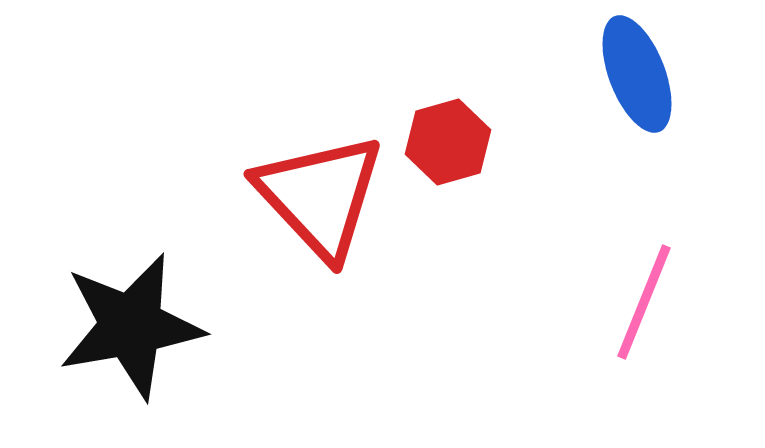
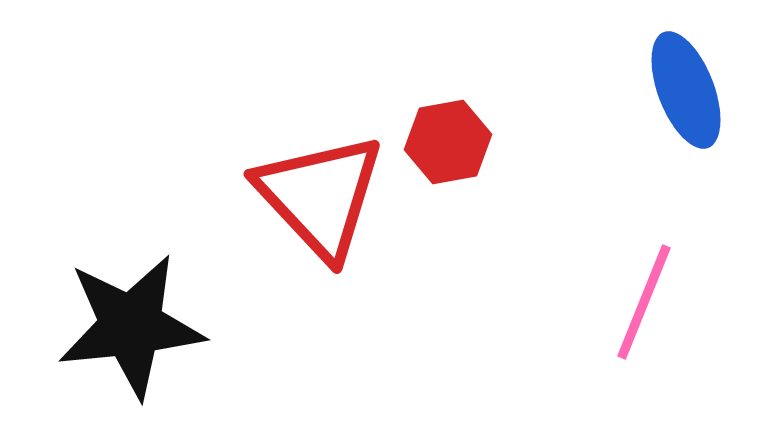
blue ellipse: moved 49 px right, 16 px down
red hexagon: rotated 6 degrees clockwise
black star: rotated 4 degrees clockwise
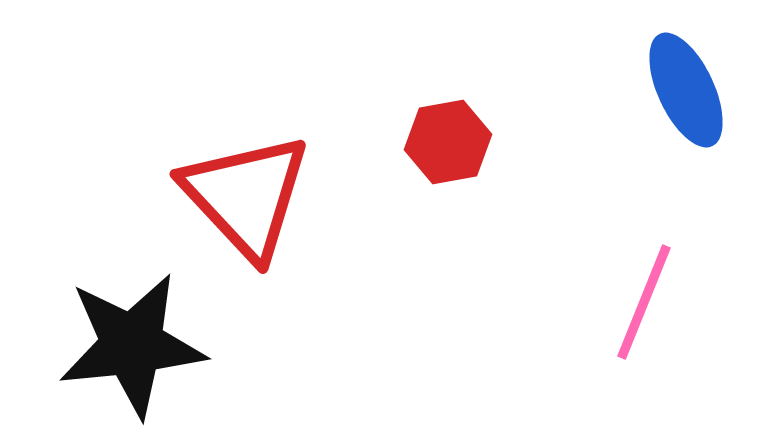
blue ellipse: rotated 4 degrees counterclockwise
red triangle: moved 74 px left
black star: moved 1 px right, 19 px down
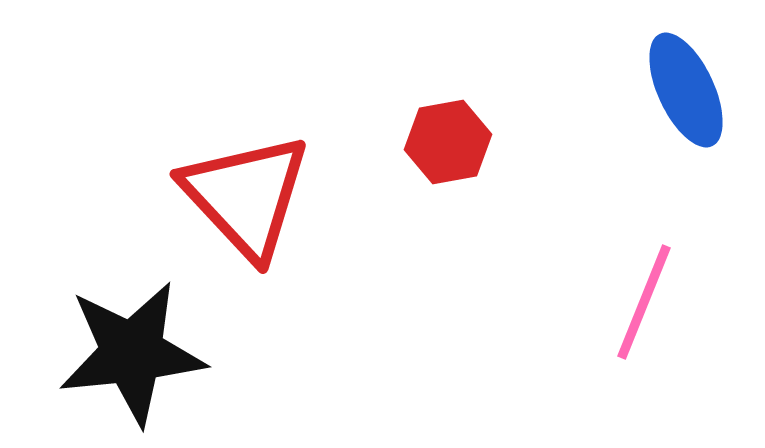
black star: moved 8 px down
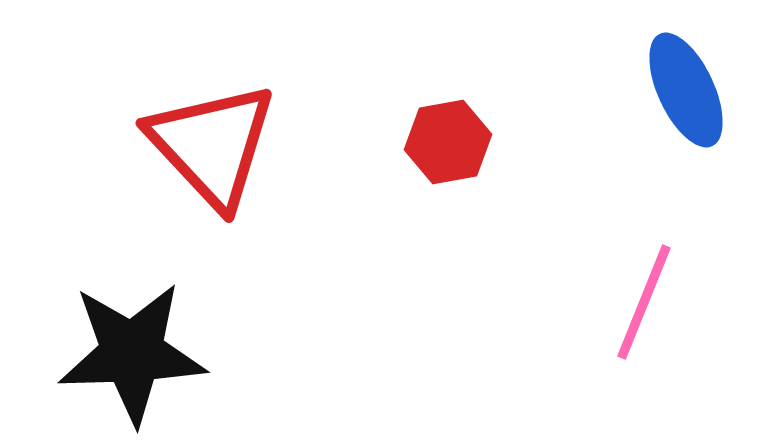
red triangle: moved 34 px left, 51 px up
black star: rotated 4 degrees clockwise
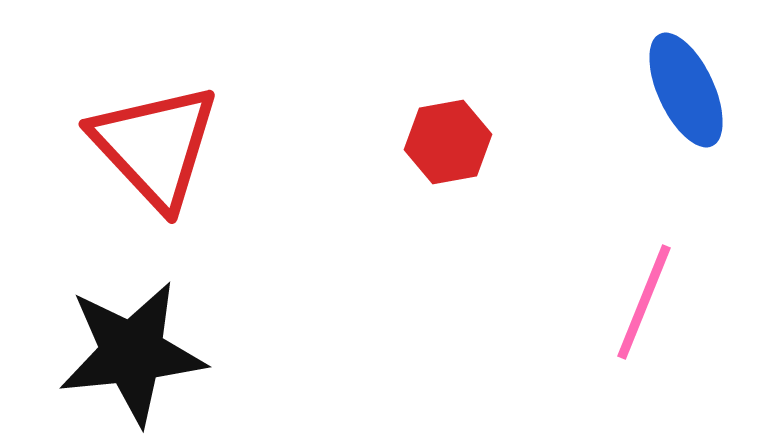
red triangle: moved 57 px left, 1 px down
black star: rotated 4 degrees counterclockwise
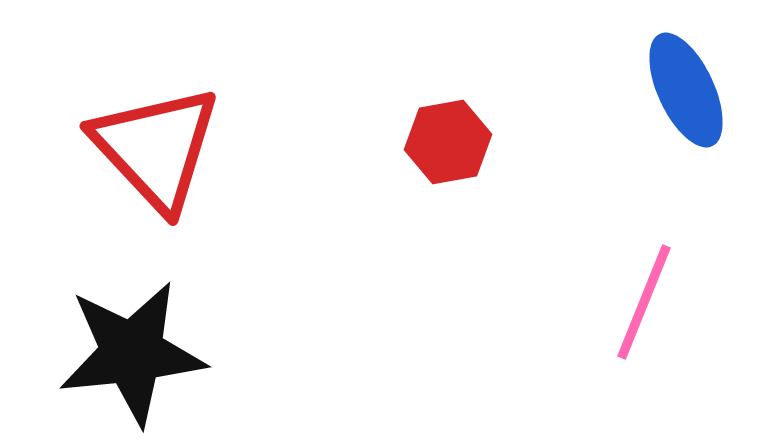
red triangle: moved 1 px right, 2 px down
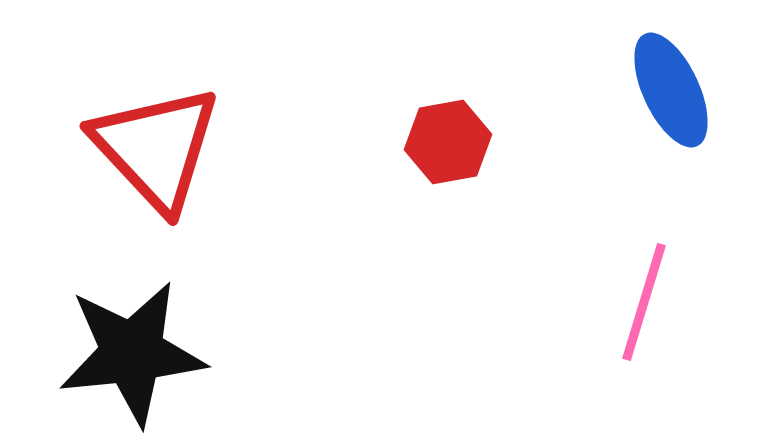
blue ellipse: moved 15 px left
pink line: rotated 5 degrees counterclockwise
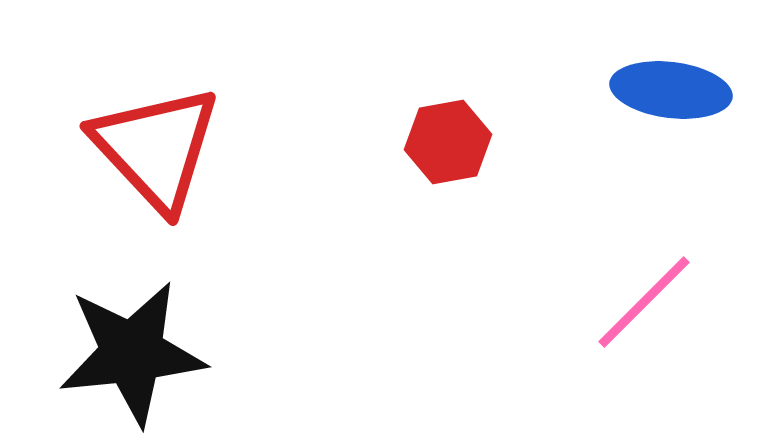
blue ellipse: rotated 58 degrees counterclockwise
pink line: rotated 28 degrees clockwise
